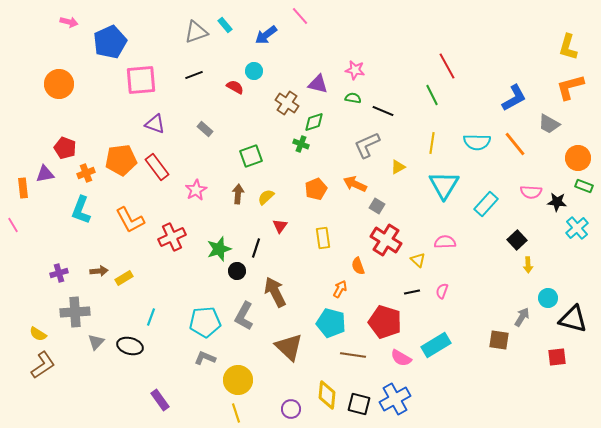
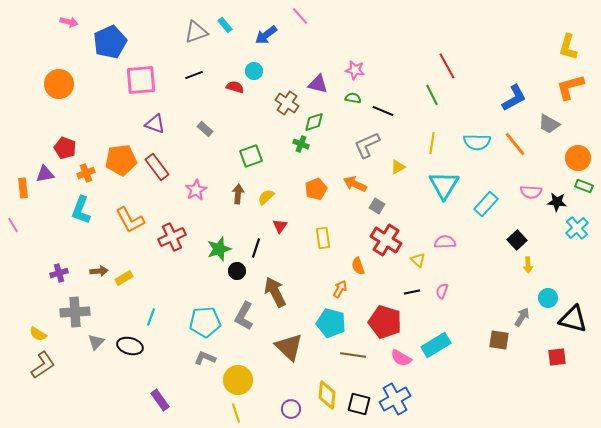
red semicircle at (235, 87): rotated 12 degrees counterclockwise
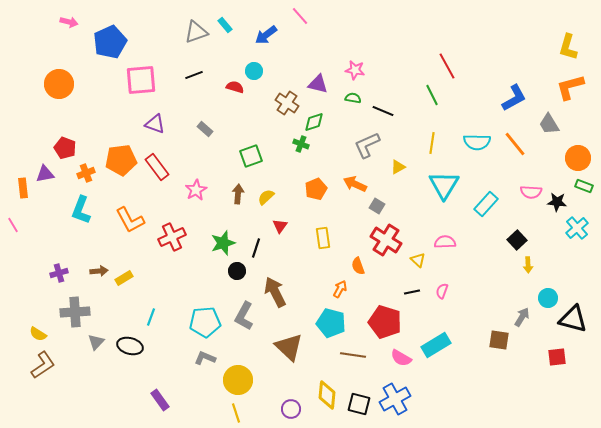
gray trapezoid at (549, 124): rotated 30 degrees clockwise
green star at (219, 249): moved 4 px right, 6 px up
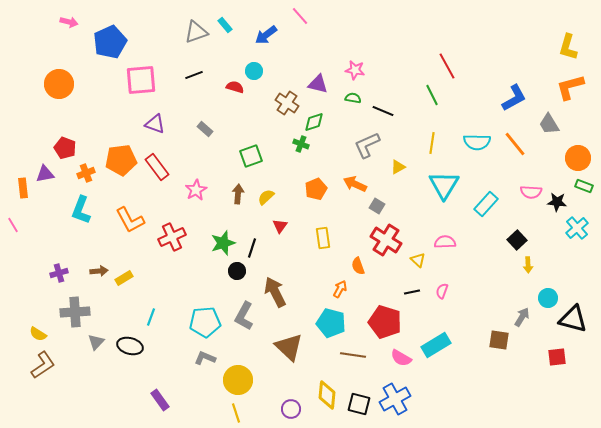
black line at (256, 248): moved 4 px left
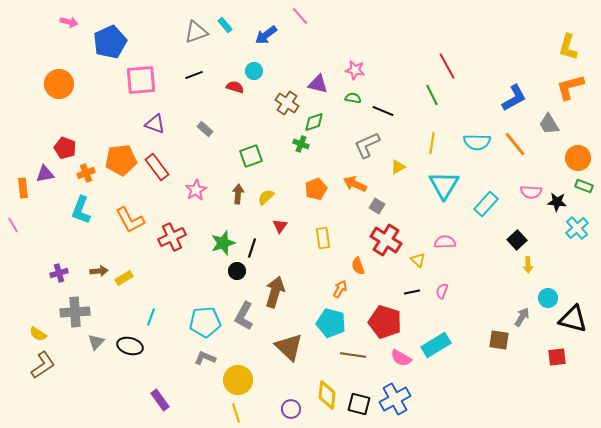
brown arrow at (275, 292): rotated 44 degrees clockwise
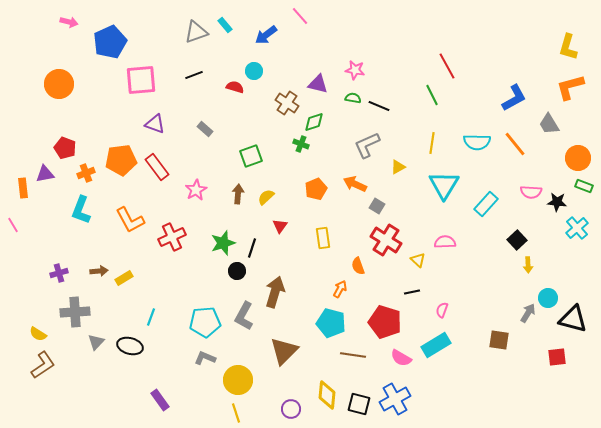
black line at (383, 111): moved 4 px left, 5 px up
pink semicircle at (442, 291): moved 19 px down
gray arrow at (522, 317): moved 6 px right, 4 px up
brown triangle at (289, 347): moved 5 px left, 4 px down; rotated 32 degrees clockwise
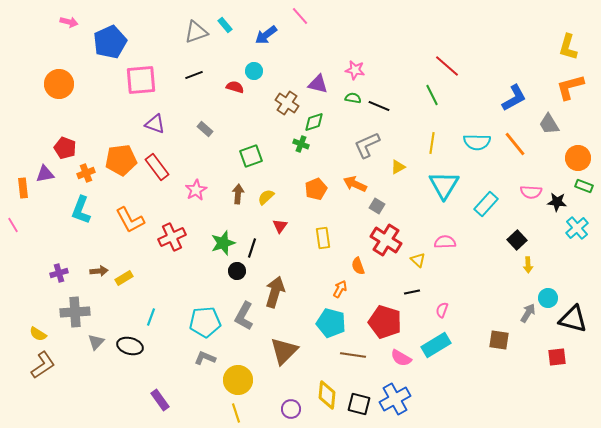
red line at (447, 66): rotated 20 degrees counterclockwise
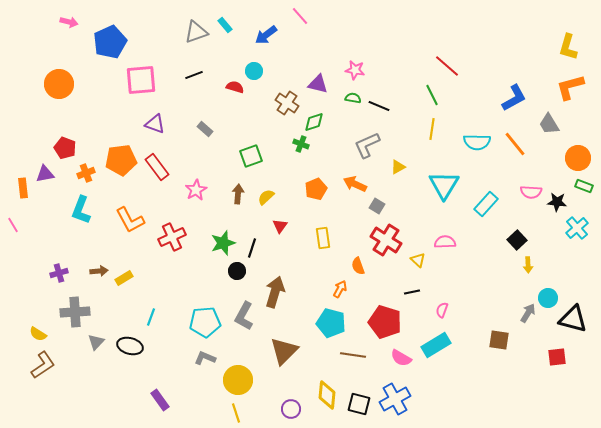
yellow line at (432, 143): moved 14 px up
